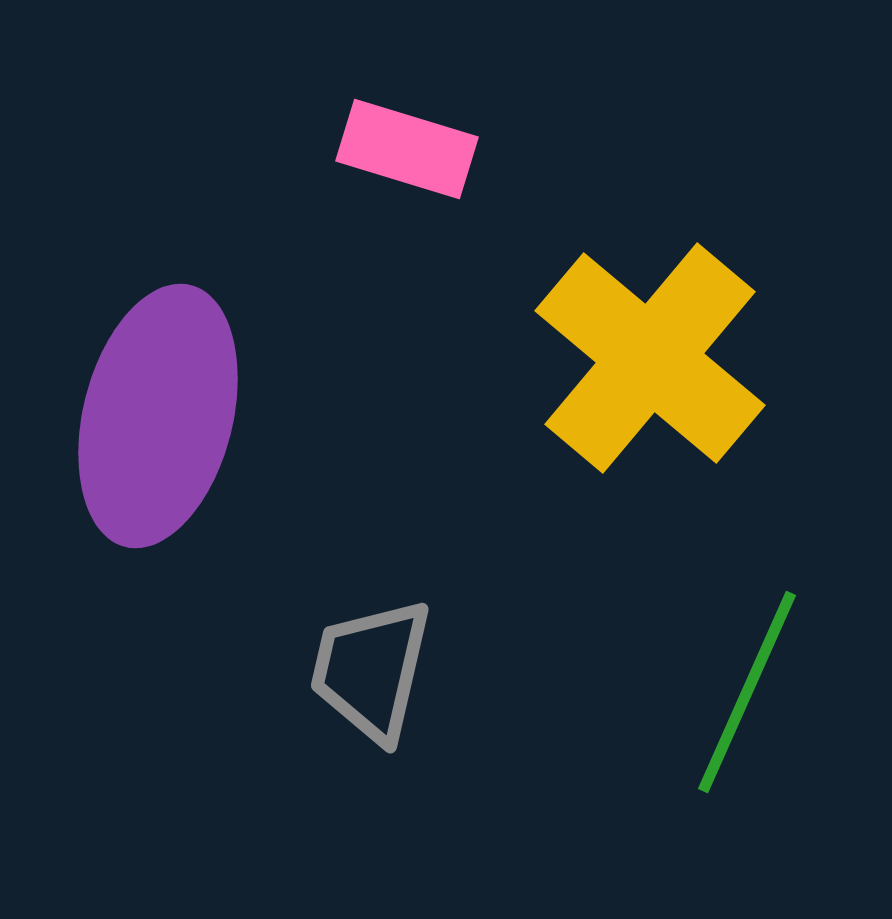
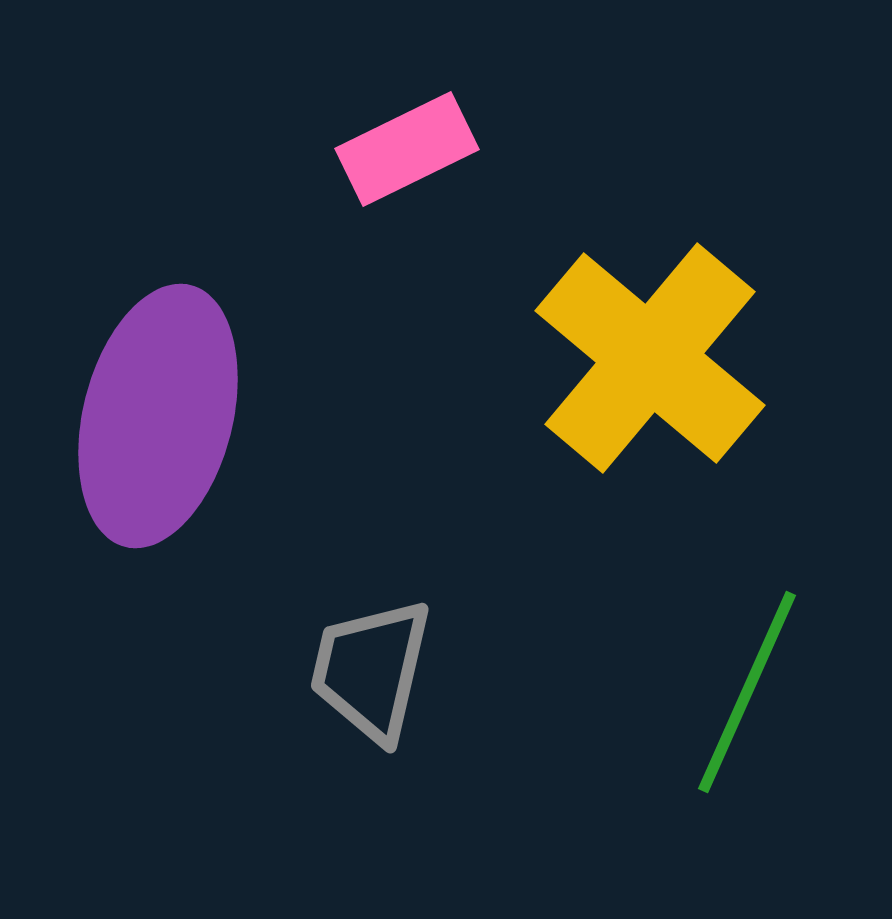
pink rectangle: rotated 43 degrees counterclockwise
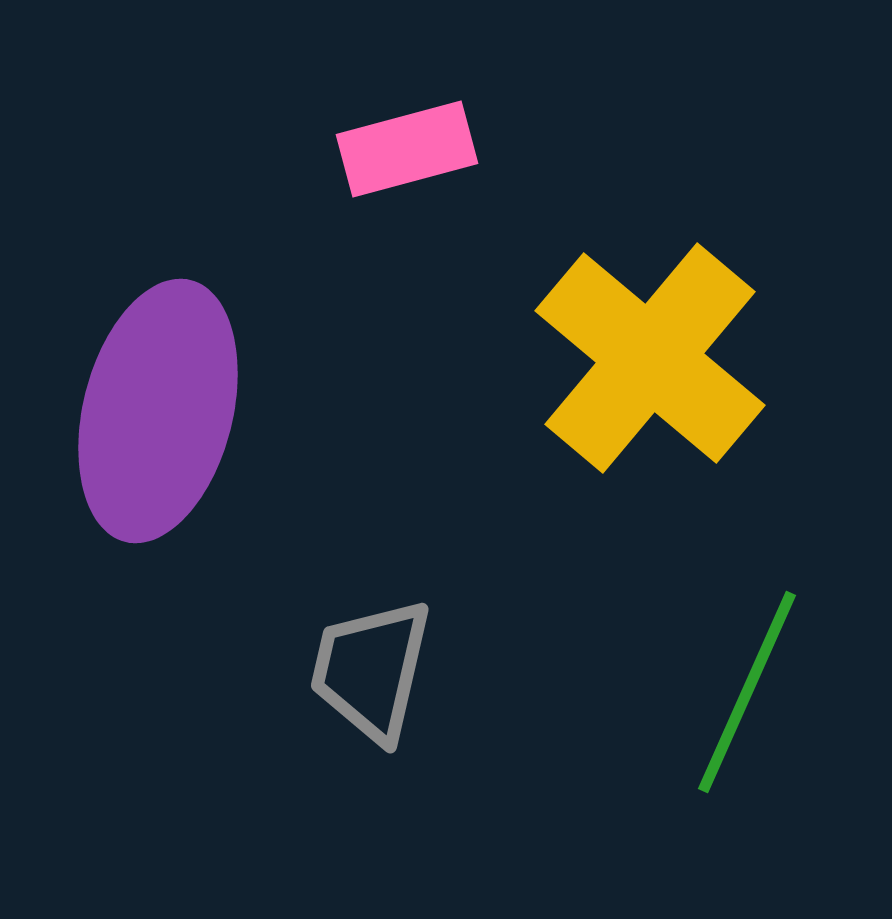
pink rectangle: rotated 11 degrees clockwise
purple ellipse: moved 5 px up
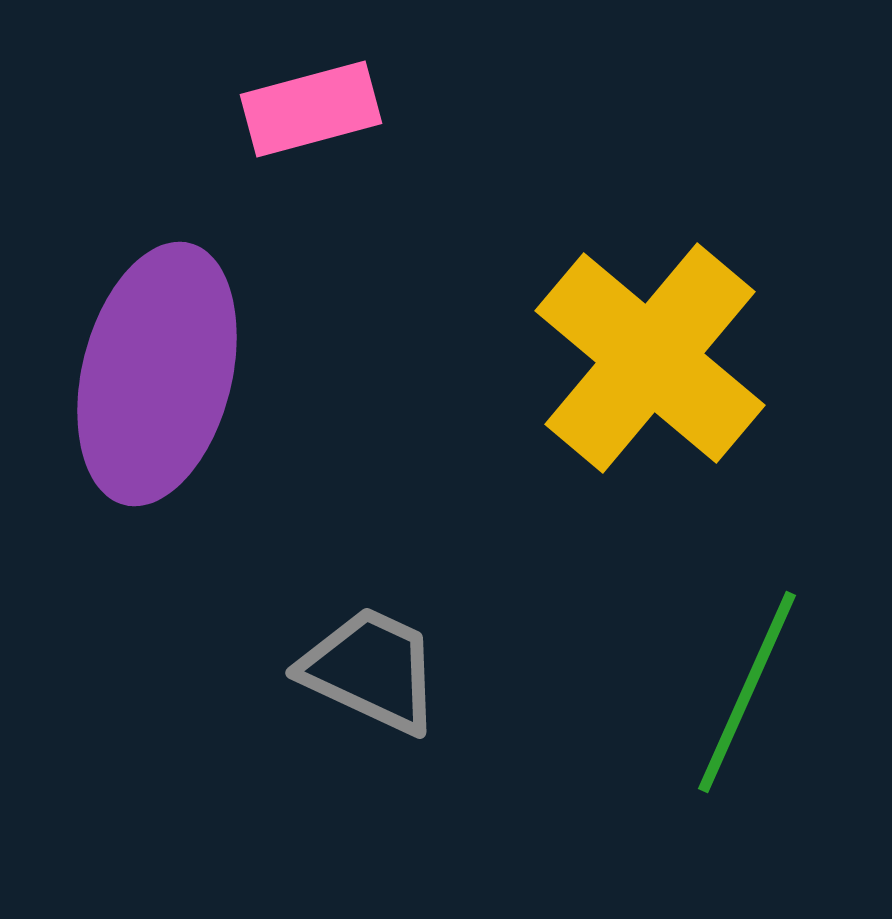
pink rectangle: moved 96 px left, 40 px up
purple ellipse: moved 1 px left, 37 px up
gray trapezoid: rotated 102 degrees clockwise
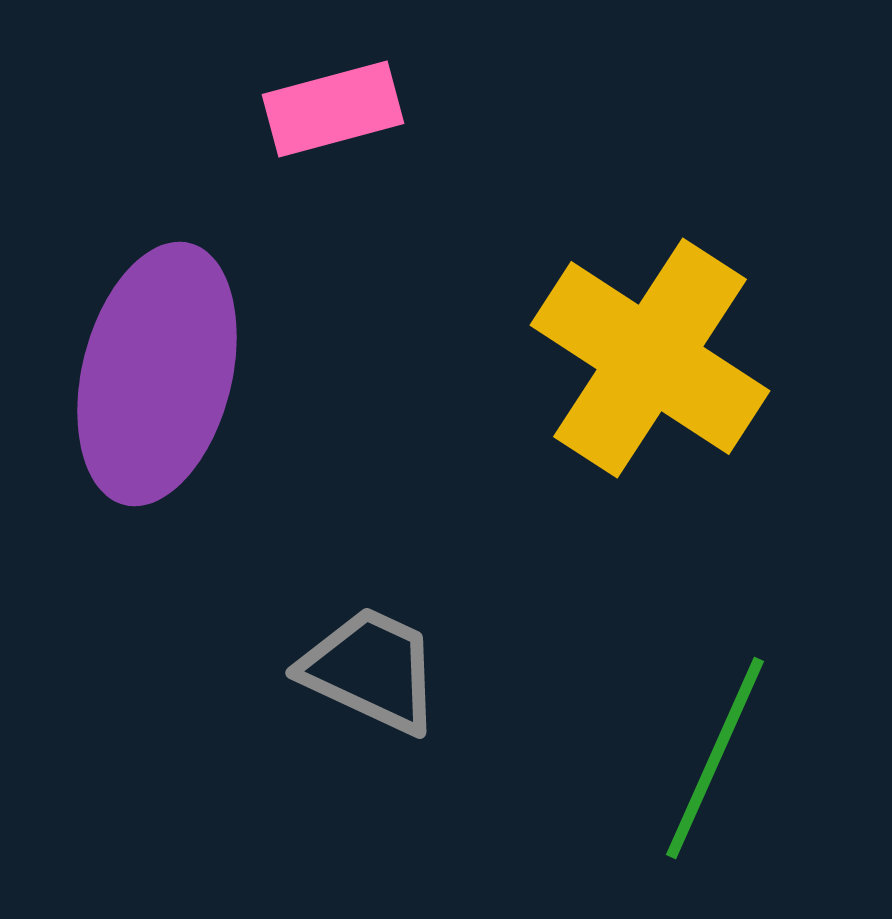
pink rectangle: moved 22 px right
yellow cross: rotated 7 degrees counterclockwise
green line: moved 32 px left, 66 px down
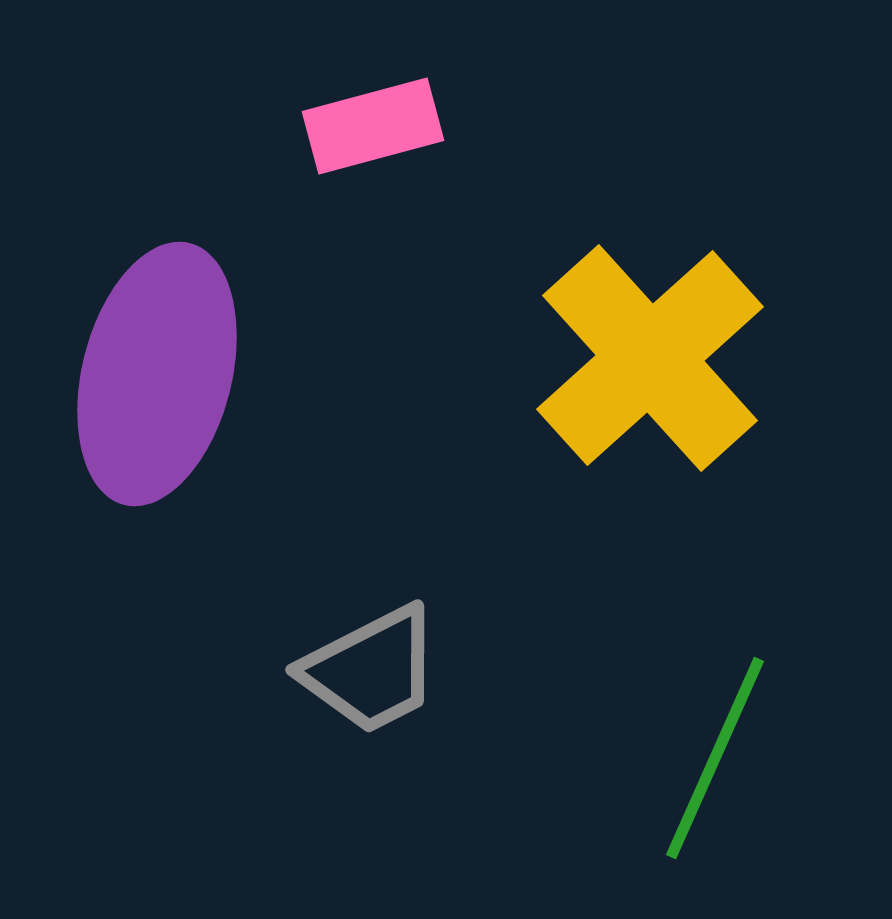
pink rectangle: moved 40 px right, 17 px down
yellow cross: rotated 15 degrees clockwise
gray trapezoid: rotated 128 degrees clockwise
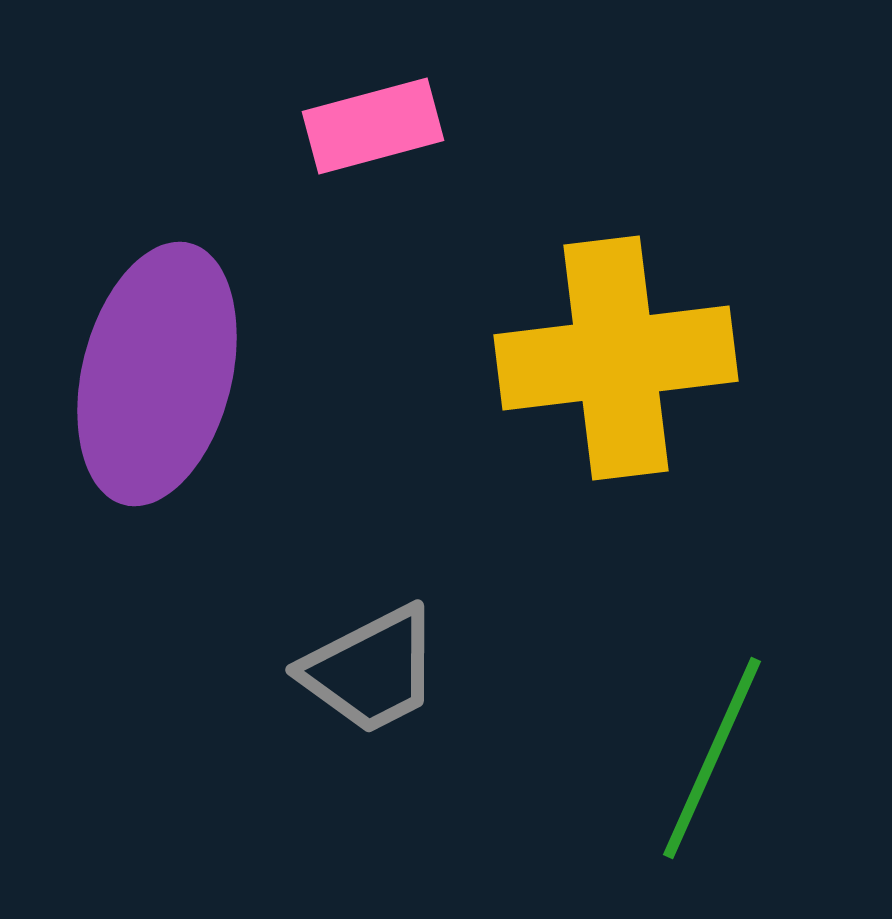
yellow cross: moved 34 px left; rotated 35 degrees clockwise
green line: moved 3 px left
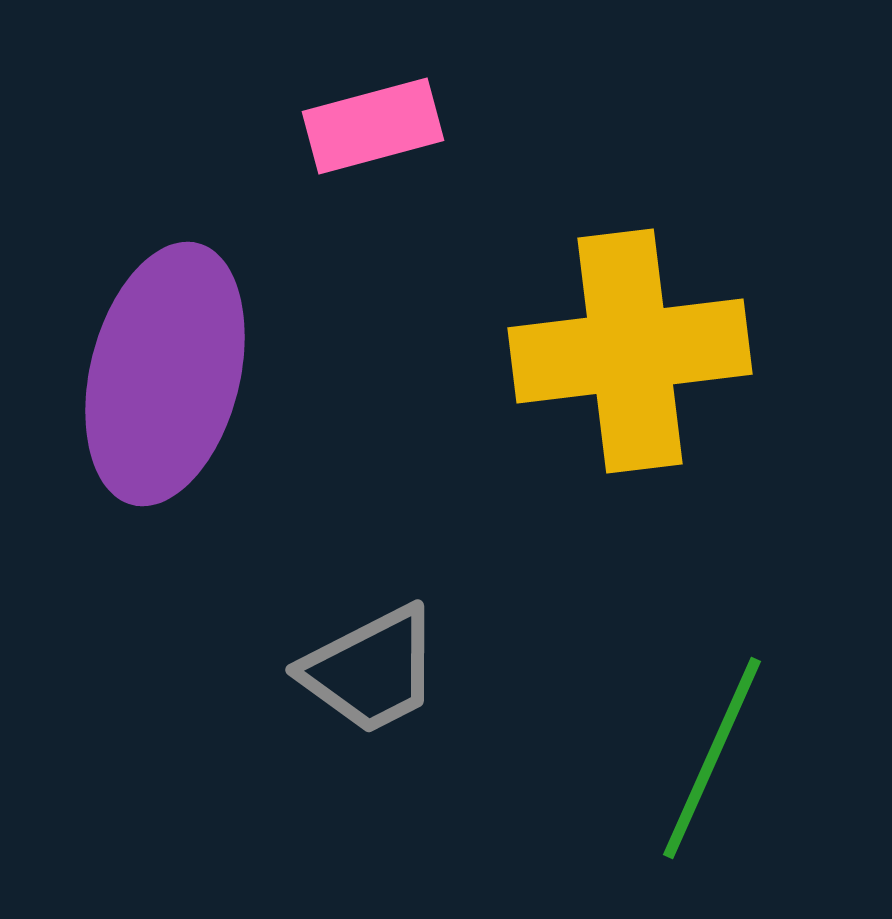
yellow cross: moved 14 px right, 7 px up
purple ellipse: moved 8 px right
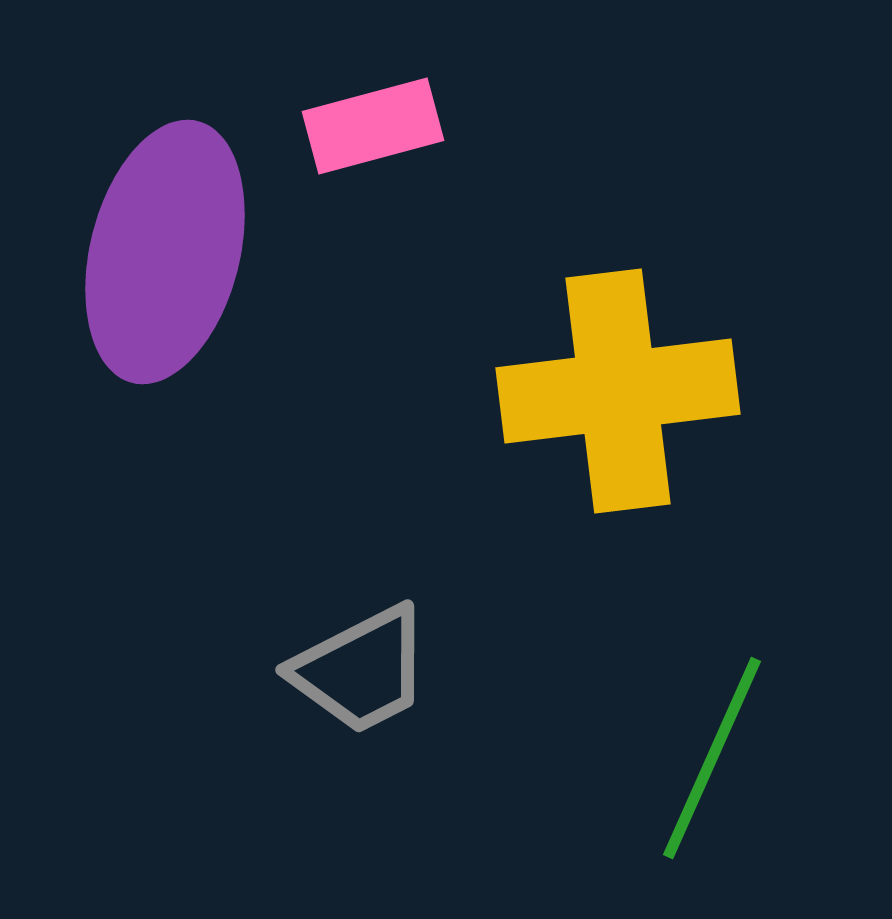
yellow cross: moved 12 px left, 40 px down
purple ellipse: moved 122 px up
gray trapezoid: moved 10 px left
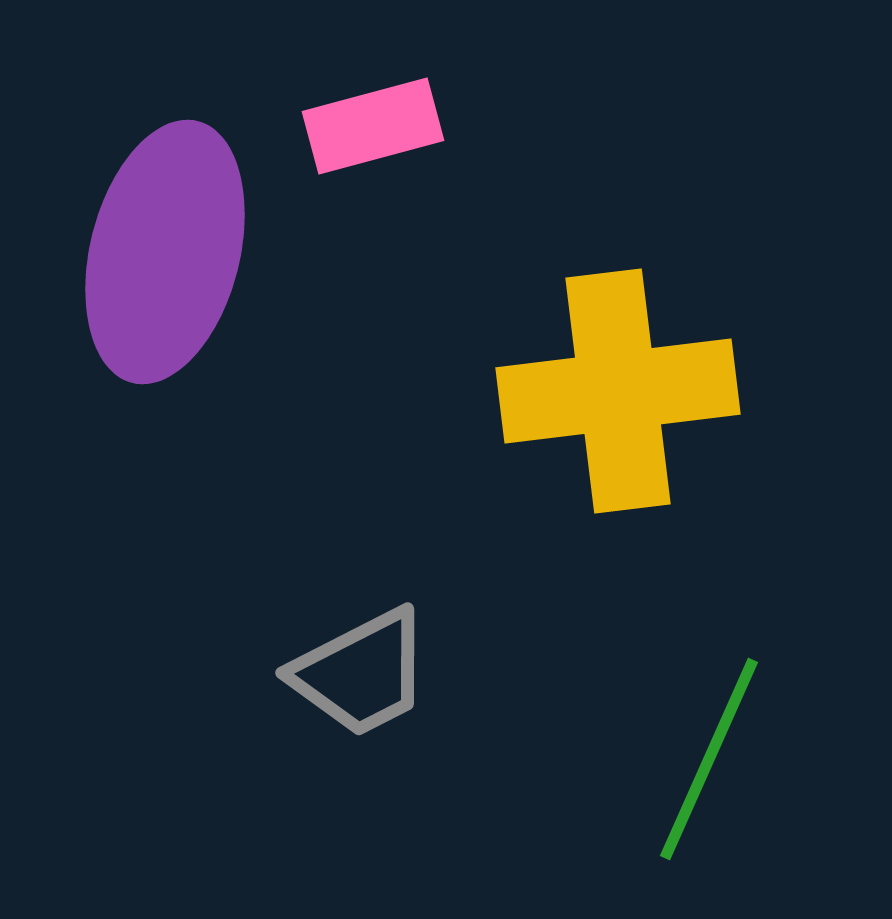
gray trapezoid: moved 3 px down
green line: moved 3 px left, 1 px down
